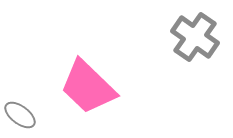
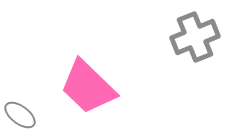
gray cross: rotated 33 degrees clockwise
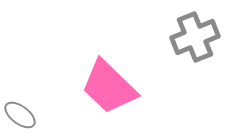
pink trapezoid: moved 21 px right
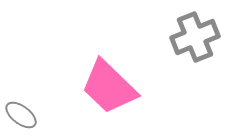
gray ellipse: moved 1 px right
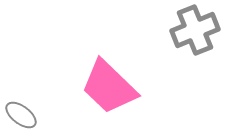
gray cross: moved 7 px up
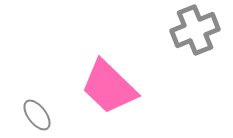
gray ellipse: moved 16 px right; rotated 16 degrees clockwise
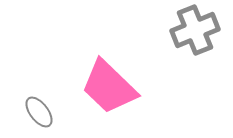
gray ellipse: moved 2 px right, 3 px up
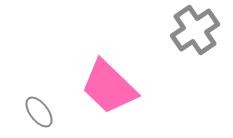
gray cross: rotated 12 degrees counterclockwise
